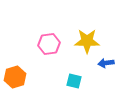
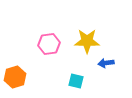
cyan square: moved 2 px right
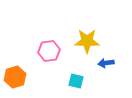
pink hexagon: moved 7 px down
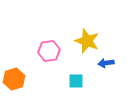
yellow star: rotated 20 degrees clockwise
orange hexagon: moved 1 px left, 2 px down
cyan square: rotated 14 degrees counterclockwise
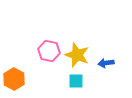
yellow star: moved 10 px left, 14 px down
pink hexagon: rotated 20 degrees clockwise
orange hexagon: rotated 15 degrees counterclockwise
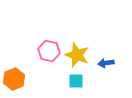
orange hexagon: rotated 10 degrees clockwise
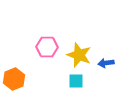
pink hexagon: moved 2 px left, 4 px up; rotated 10 degrees counterclockwise
yellow star: moved 2 px right
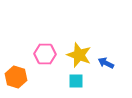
pink hexagon: moved 2 px left, 7 px down
blue arrow: rotated 35 degrees clockwise
orange hexagon: moved 2 px right, 2 px up; rotated 20 degrees counterclockwise
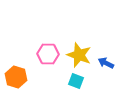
pink hexagon: moved 3 px right
cyan square: rotated 21 degrees clockwise
